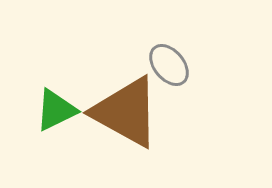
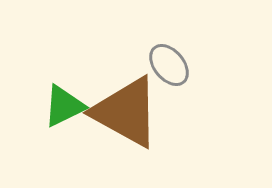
green triangle: moved 8 px right, 4 px up
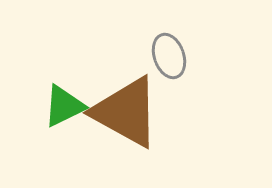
gray ellipse: moved 9 px up; rotated 21 degrees clockwise
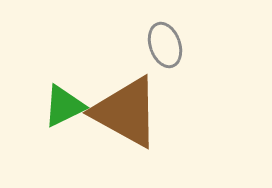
gray ellipse: moved 4 px left, 11 px up
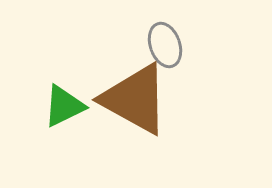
brown triangle: moved 9 px right, 13 px up
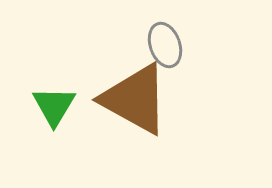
green triangle: moved 10 px left; rotated 33 degrees counterclockwise
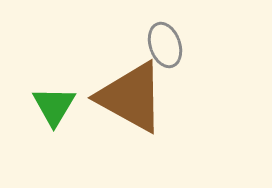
brown triangle: moved 4 px left, 2 px up
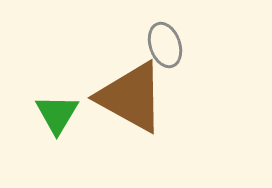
green triangle: moved 3 px right, 8 px down
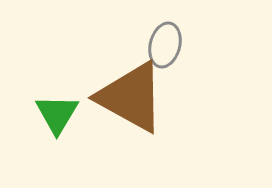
gray ellipse: rotated 33 degrees clockwise
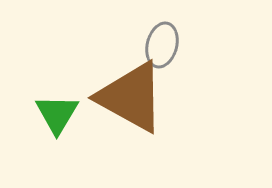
gray ellipse: moved 3 px left
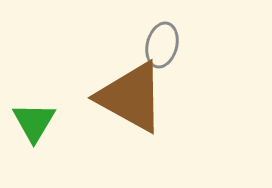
green triangle: moved 23 px left, 8 px down
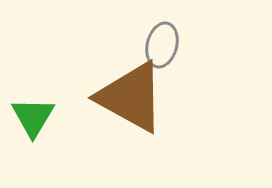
green triangle: moved 1 px left, 5 px up
